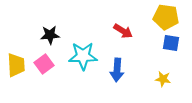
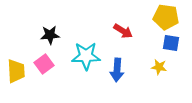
cyan star: moved 3 px right
yellow trapezoid: moved 6 px down
yellow star: moved 4 px left, 12 px up
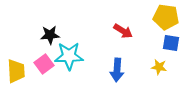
cyan star: moved 17 px left
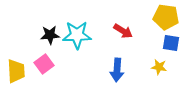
cyan star: moved 8 px right, 21 px up
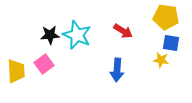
cyan star: rotated 24 degrees clockwise
yellow star: moved 2 px right, 7 px up
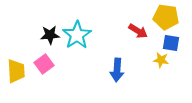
red arrow: moved 15 px right
cyan star: rotated 16 degrees clockwise
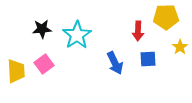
yellow pentagon: rotated 10 degrees counterclockwise
red arrow: rotated 60 degrees clockwise
black star: moved 8 px left, 6 px up
blue square: moved 23 px left, 16 px down; rotated 12 degrees counterclockwise
yellow star: moved 19 px right, 13 px up; rotated 28 degrees clockwise
blue arrow: moved 2 px left, 7 px up; rotated 30 degrees counterclockwise
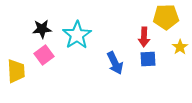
red arrow: moved 6 px right, 6 px down
pink square: moved 9 px up
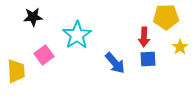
black star: moved 9 px left, 12 px up
blue arrow: rotated 15 degrees counterclockwise
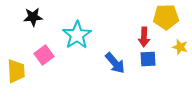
yellow star: rotated 21 degrees counterclockwise
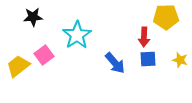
yellow star: moved 13 px down
yellow trapezoid: moved 2 px right, 5 px up; rotated 125 degrees counterclockwise
